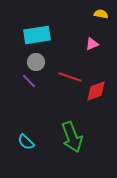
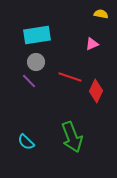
red diamond: rotated 45 degrees counterclockwise
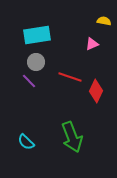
yellow semicircle: moved 3 px right, 7 px down
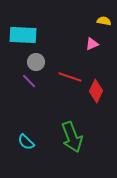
cyan rectangle: moved 14 px left; rotated 12 degrees clockwise
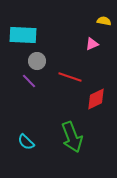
gray circle: moved 1 px right, 1 px up
red diamond: moved 8 px down; rotated 40 degrees clockwise
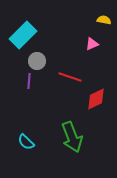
yellow semicircle: moved 1 px up
cyan rectangle: rotated 48 degrees counterclockwise
purple line: rotated 49 degrees clockwise
